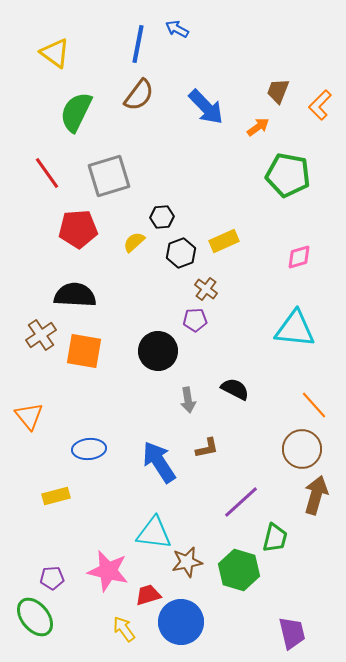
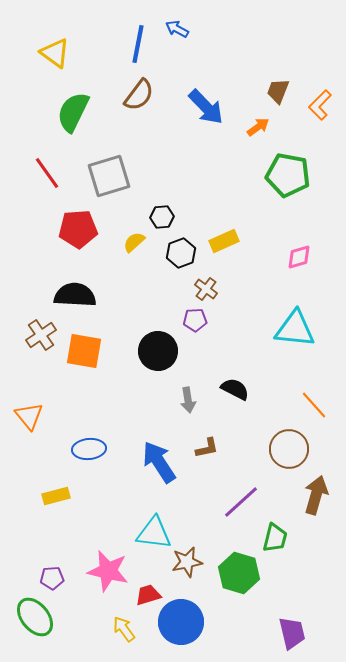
green semicircle at (76, 112): moved 3 px left
brown circle at (302, 449): moved 13 px left
green hexagon at (239, 570): moved 3 px down
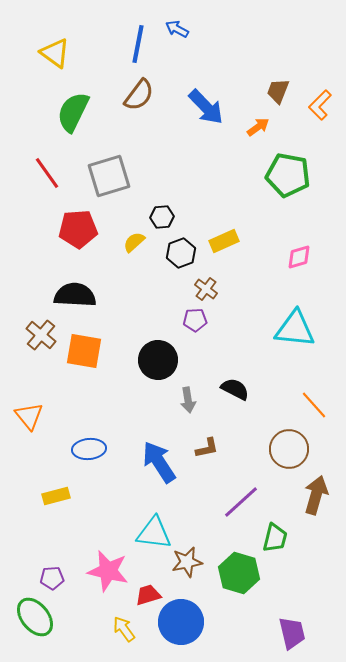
brown cross at (41, 335): rotated 16 degrees counterclockwise
black circle at (158, 351): moved 9 px down
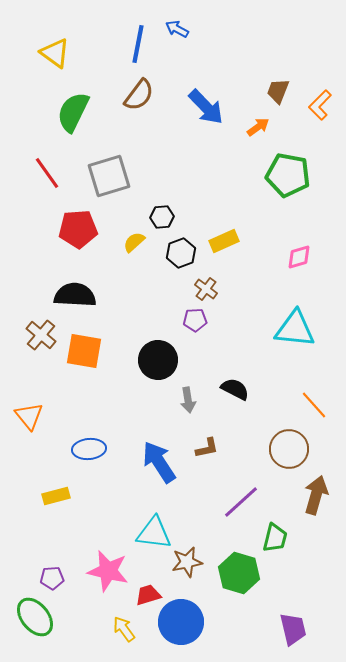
purple trapezoid at (292, 633): moved 1 px right, 4 px up
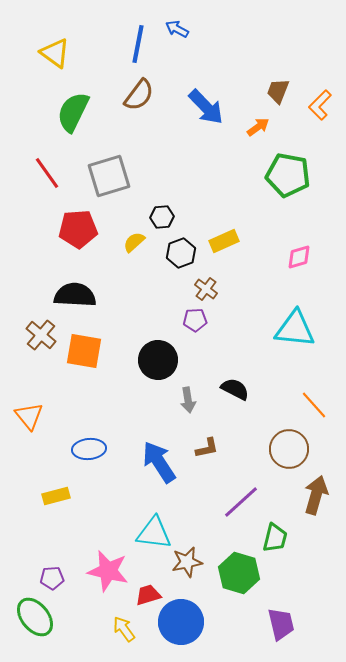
purple trapezoid at (293, 629): moved 12 px left, 5 px up
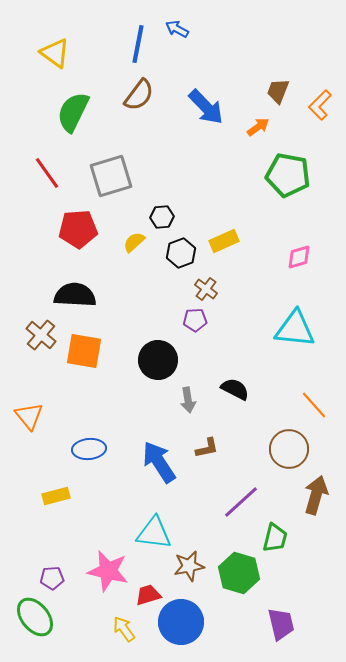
gray square at (109, 176): moved 2 px right
brown star at (187, 562): moved 2 px right, 4 px down
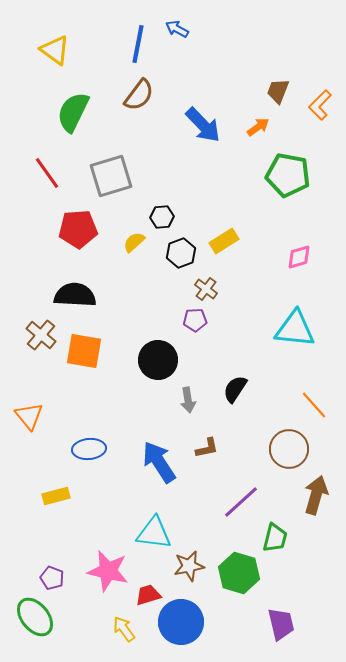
yellow triangle at (55, 53): moved 3 px up
blue arrow at (206, 107): moved 3 px left, 18 px down
yellow rectangle at (224, 241): rotated 8 degrees counterclockwise
black semicircle at (235, 389): rotated 84 degrees counterclockwise
purple pentagon at (52, 578): rotated 25 degrees clockwise
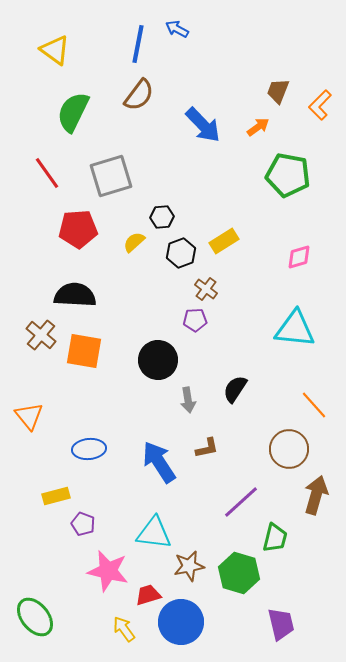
purple pentagon at (52, 578): moved 31 px right, 54 px up
